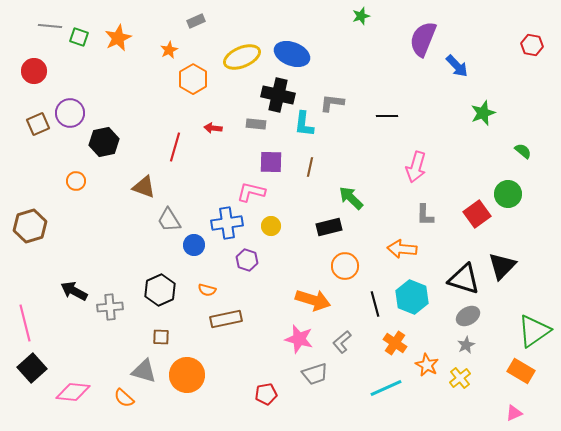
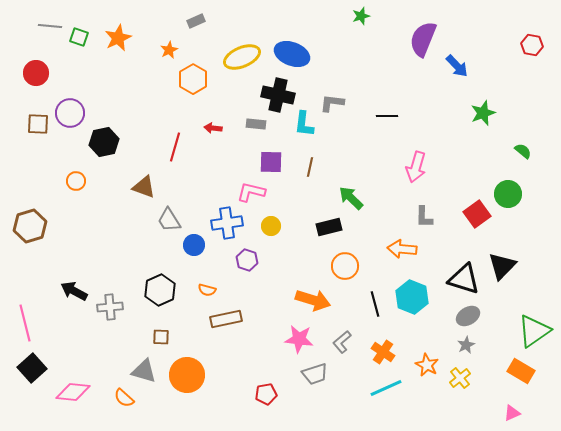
red circle at (34, 71): moved 2 px right, 2 px down
brown square at (38, 124): rotated 25 degrees clockwise
gray L-shape at (425, 215): moved 1 px left, 2 px down
pink star at (299, 339): rotated 8 degrees counterclockwise
orange cross at (395, 343): moved 12 px left, 9 px down
pink triangle at (514, 413): moved 2 px left
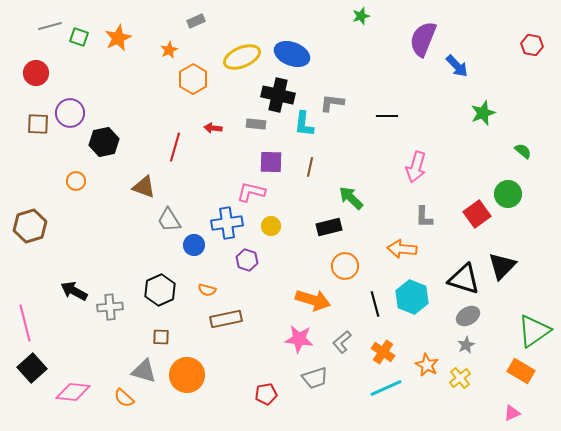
gray line at (50, 26): rotated 20 degrees counterclockwise
gray trapezoid at (315, 374): moved 4 px down
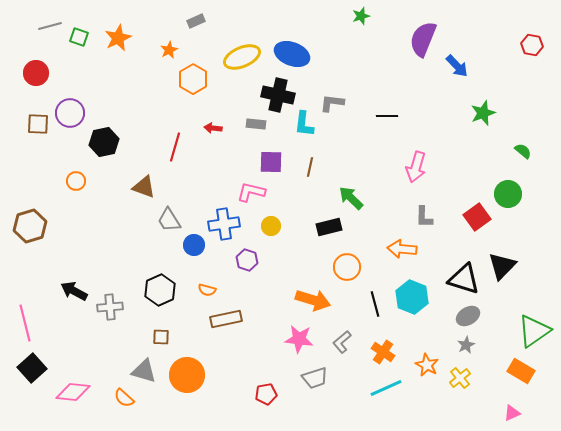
red square at (477, 214): moved 3 px down
blue cross at (227, 223): moved 3 px left, 1 px down
orange circle at (345, 266): moved 2 px right, 1 px down
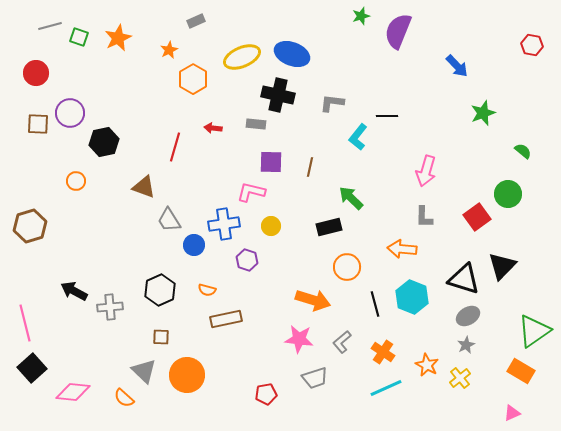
purple semicircle at (423, 39): moved 25 px left, 8 px up
cyan L-shape at (304, 124): moved 54 px right, 13 px down; rotated 32 degrees clockwise
pink arrow at (416, 167): moved 10 px right, 4 px down
gray triangle at (144, 371): rotated 28 degrees clockwise
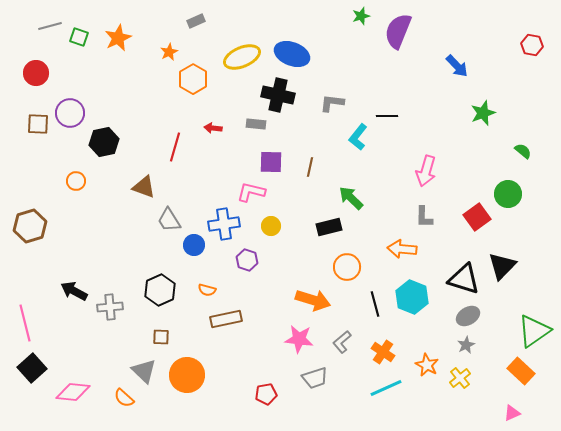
orange star at (169, 50): moved 2 px down
orange rectangle at (521, 371): rotated 12 degrees clockwise
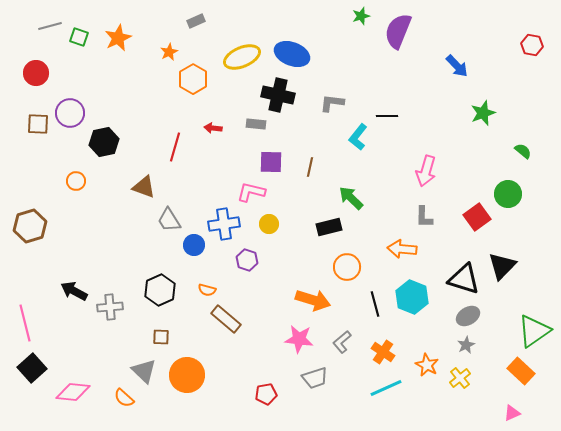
yellow circle at (271, 226): moved 2 px left, 2 px up
brown rectangle at (226, 319): rotated 52 degrees clockwise
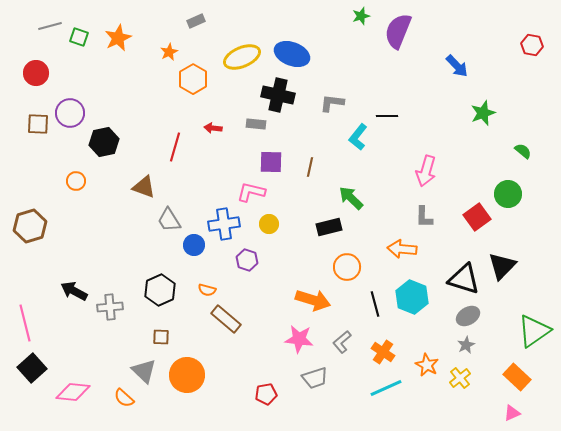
orange rectangle at (521, 371): moved 4 px left, 6 px down
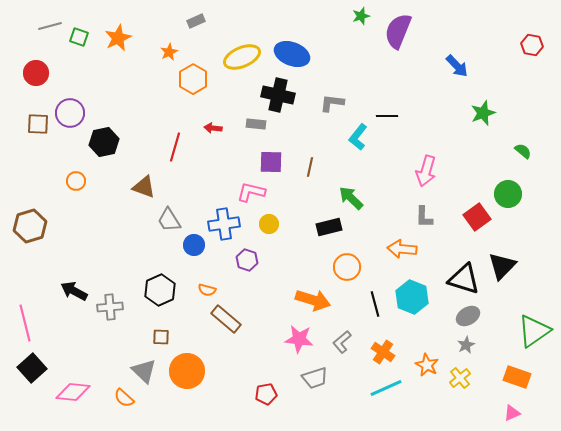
orange circle at (187, 375): moved 4 px up
orange rectangle at (517, 377): rotated 24 degrees counterclockwise
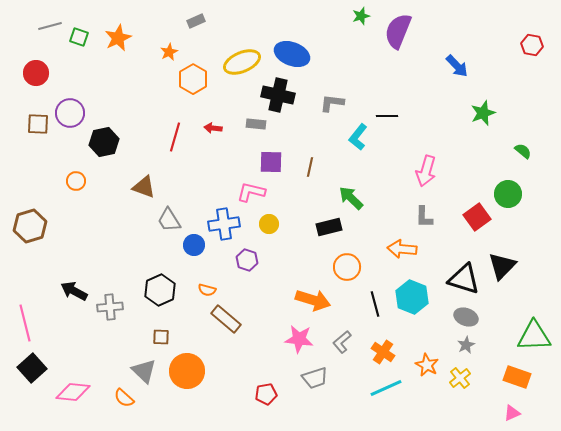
yellow ellipse at (242, 57): moved 5 px down
red line at (175, 147): moved 10 px up
gray ellipse at (468, 316): moved 2 px left, 1 px down; rotated 50 degrees clockwise
green triangle at (534, 331): moved 5 px down; rotated 33 degrees clockwise
